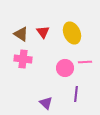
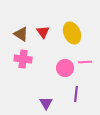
purple triangle: rotated 16 degrees clockwise
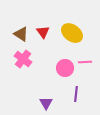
yellow ellipse: rotated 30 degrees counterclockwise
pink cross: rotated 30 degrees clockwise
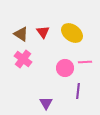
purple line: moved 2 px right, 3 px up
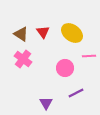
pink line: moved 4 px right, 6 px up
purple line: moved 2 px left, 2 px down; rotated 56 degrees clockwise
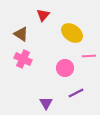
red triangle: moved 17 px up; rotated 16 degrees clockwise
pink cross: rotated 12 degrees counterclockwise
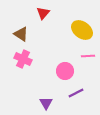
red triangle: moved 2 px up
yellow ellipse: moved 10 px right, 3 px up
pink line: moved 1 px left
pink circle: moved 3 px down
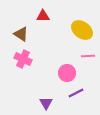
red triangle: moved 3 px down; rotated 48 degrees clockwise
pink circle: moved 2 px right, 2 px down
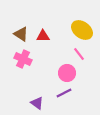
red triangle: moved 20 px down
pink line: moved 9 px left, 2 px up; rotated 56 degrees clockwise
purple line: moved 12 px left
purple triangle: moved 9 px left; rotated 24 degrees counterclockwise
